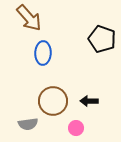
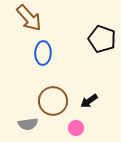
black arrow: rotated 36 degrees counterclockwise
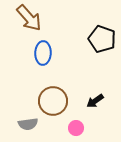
black arrow: moved 6 px right
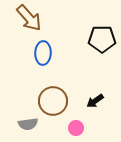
black pentagon: rotated 20 degrees counterclockwise
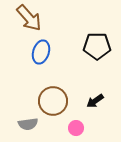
black pentagon: moved 5 px left, 7 px down
blue ellipse: moved 2 px left, 1 px up; rotated 15 degrees clockwise
